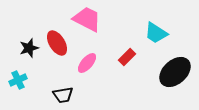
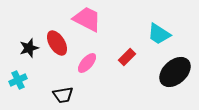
cyan trapezoid: moved 3 px right, 1 px down
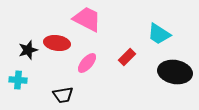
red ellipse: rotated 50 degrees counterclockwise
black star: moved 1 px left, 2 px down
black ellipse: rotated 52 degrees clockwise
cyan cross: rotated 30 degrees clockwise
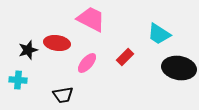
pink trapezoid: moved 4 px right
red rectangle: moved 2 px left
black ellipse: moved 4 px right, 4 px up
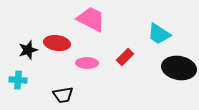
pink ellipse: rotated 50 degrees clockwise
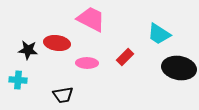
black star: rotated 24 degrees clockwise
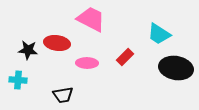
black ellipse: moved 3 px left
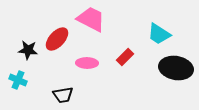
red ellipse: moved 4 px up; rotated 55 degrees counterclockwise
cyan cross: rotated 18 degrees clockwise
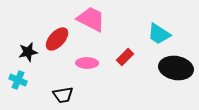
black star: moved 2 px down; rotated 18 degrees counterclockwise
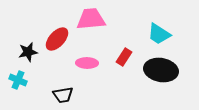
pink trapezoid: rotated 32 degrees counterclockwise
red rectangle: moved 1 px left; rotated 12 degrees counterclockwise
black ellipse: moved 15 px left, 2 px down
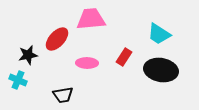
black star: moved 3 px down
